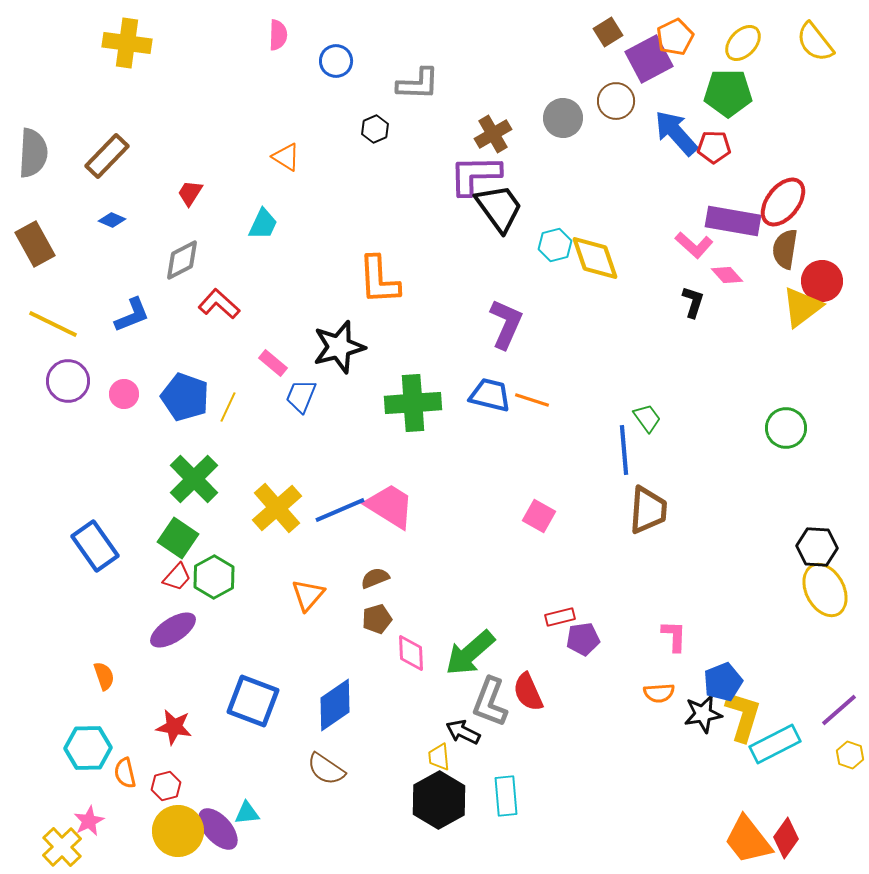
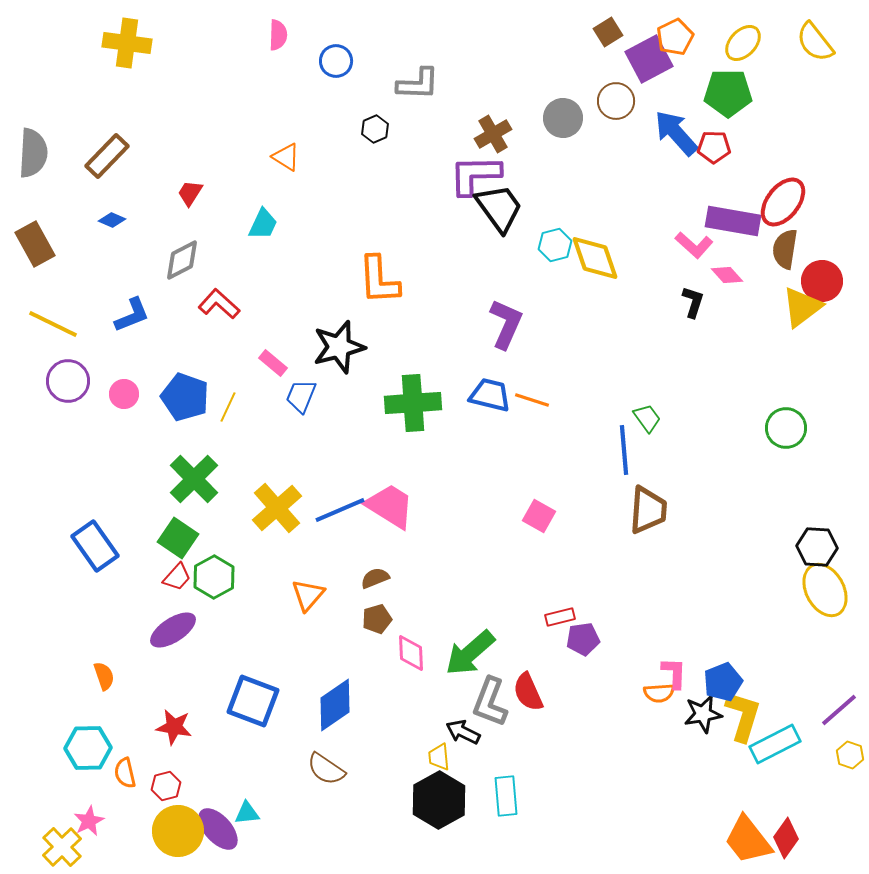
pink L-shape at (674, 636): moved 37 px down
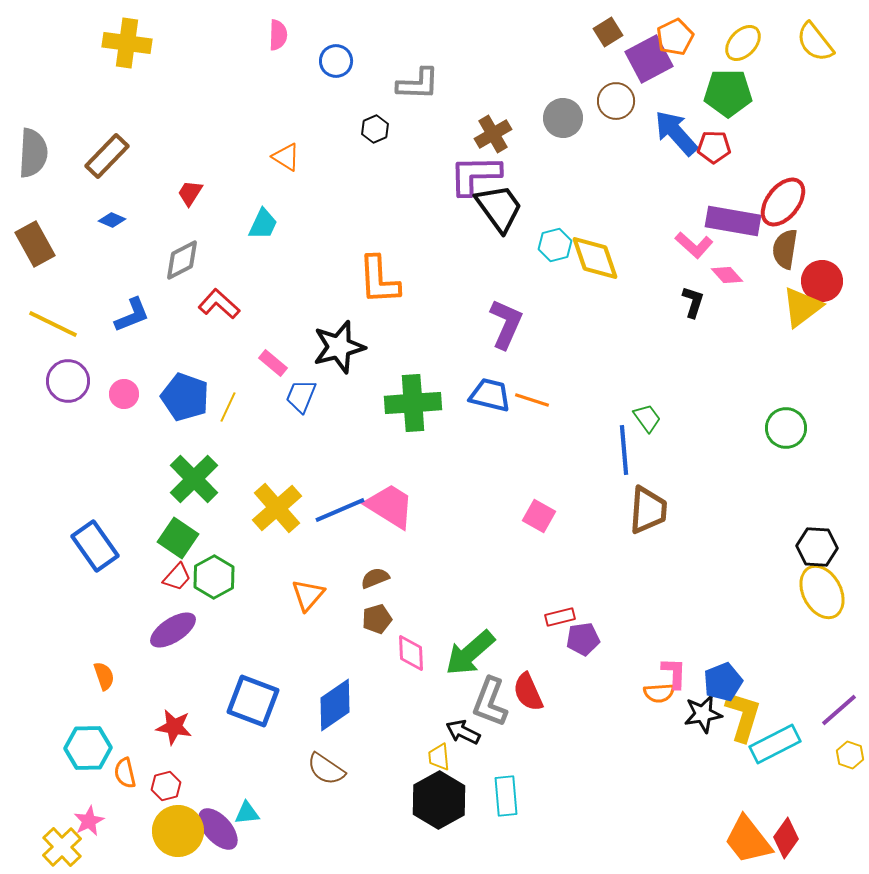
yellow ellipse at (825, 590): moved 3 px left, 2 px down
